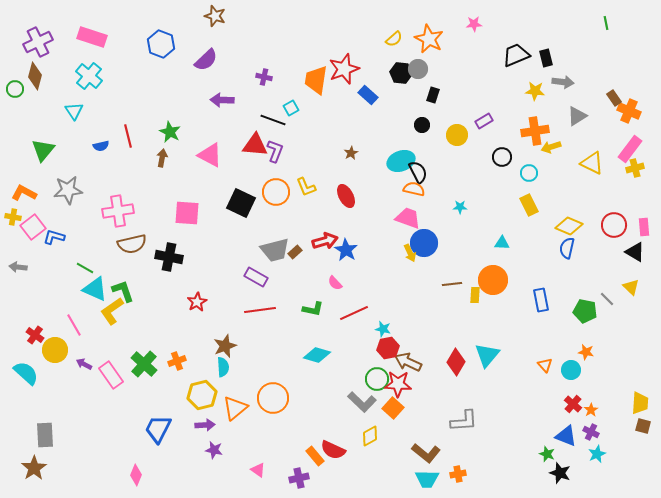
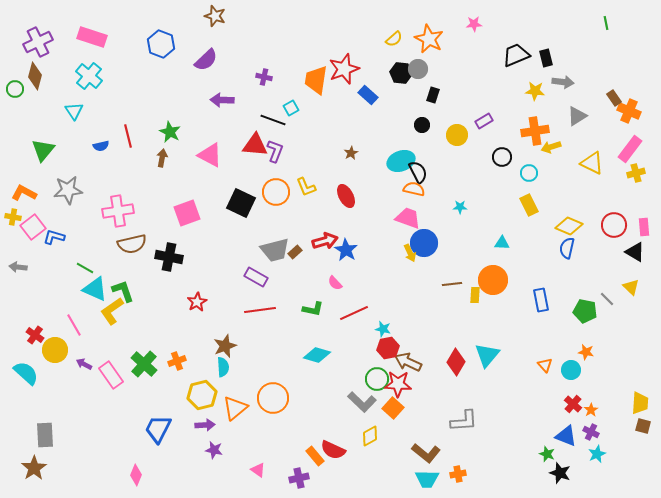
yellow cross at (635, 168): moved 1 px right, 5 px down
pink square at (187, 213): rotated 24 degrees counterclockwise
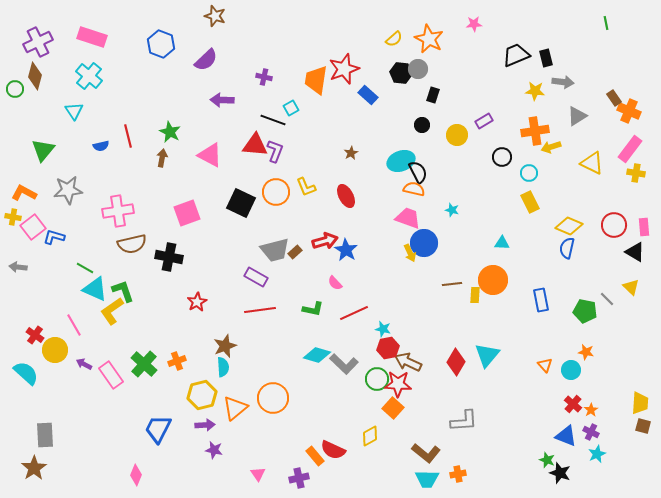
yellow cross at (636, 173): rotated 24 degrees clockwise
yellow rectangle at (529, 205): moved 1 px right, 3 px up
cyan star at (460, 207): moved 8 px left, 3 px down; rotated 16 degrees clockwise
gray L-shape at (362, 402): moved 18 px left, 38 px up
green star at (547, 454): moved 6 px down
pink triangle at (258, 470): moved 4 px down; rotated 21 degrees clockwise
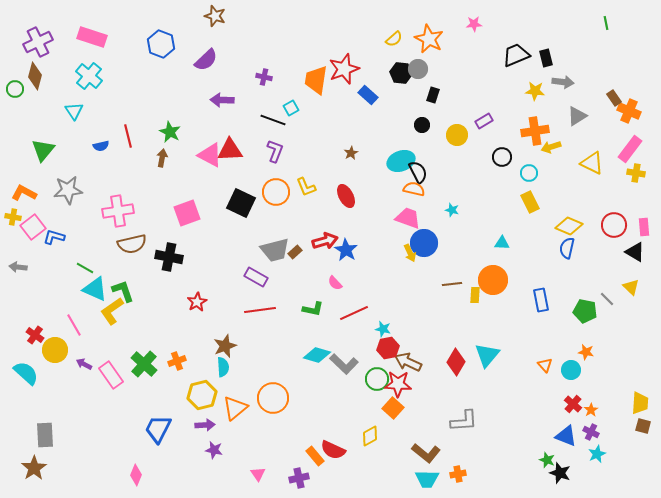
red triangle at (255, 145): moved 25 px left, 5 px down; rotated 8 degrees counterclockwise
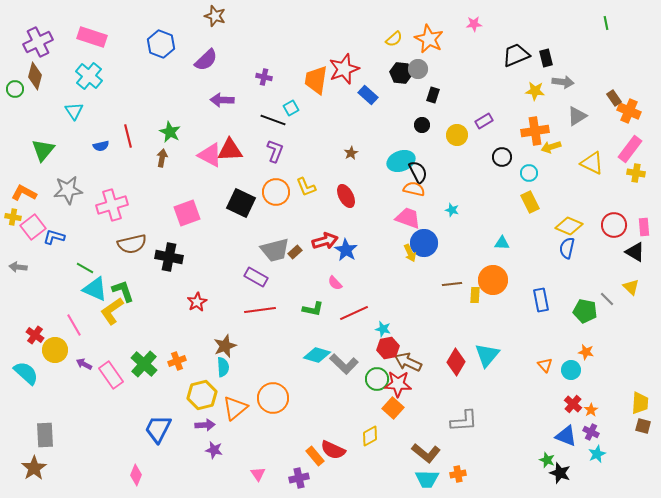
pink cross at (118, 211): moved 6 px left, 6 px up; rotated 8 degrees counterclockwise
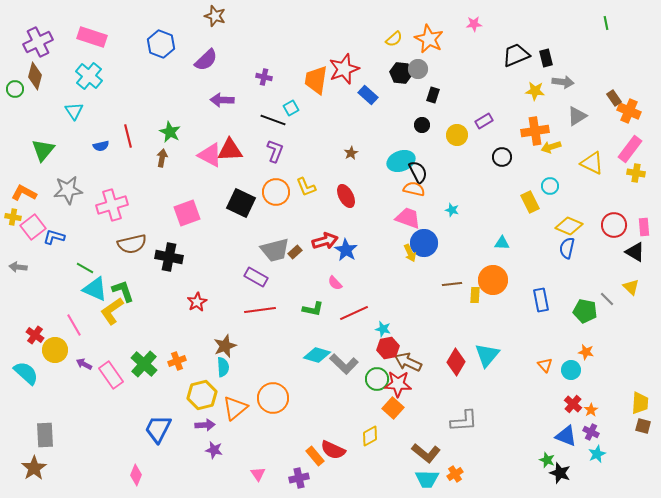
cyan circle at (529, 173): moved 21 px right, 13 px down
orange cross at (458, 474): moved 3 px left; rotated 21 degrees counterclockwise
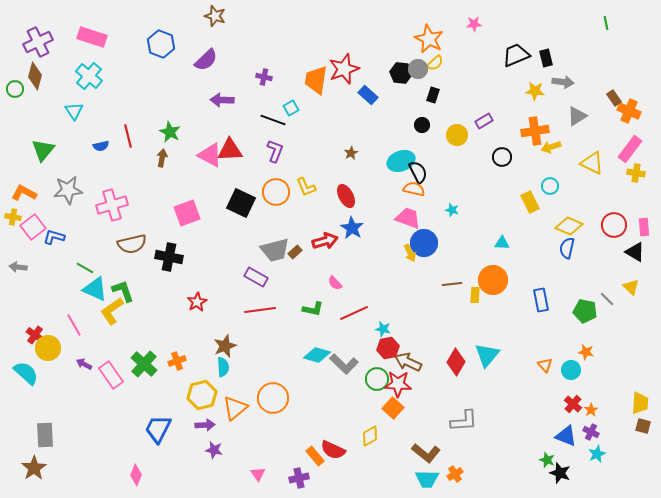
yellow semicircle at (394, 39): moved 41 px right, 24 px down
blue star at (346, 250): moved 6 px right, 22 px up
yellow circle at (55, 350): moved 7 px left, 2 px up
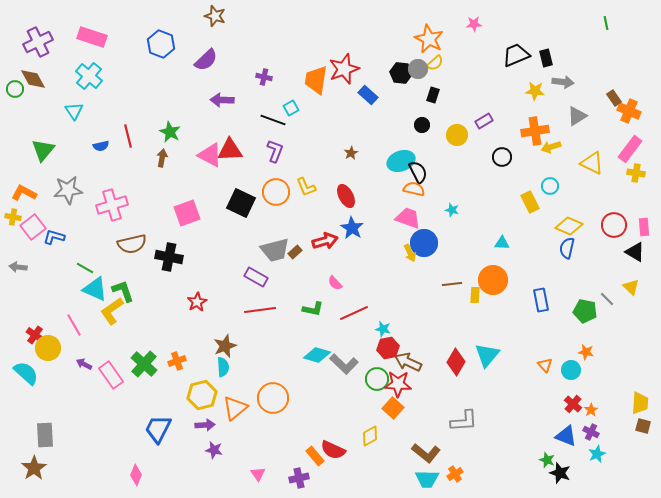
brown diamond at (35, 76): moved 2 px left, 3 px down; rotated 44 degrees counterclockwise
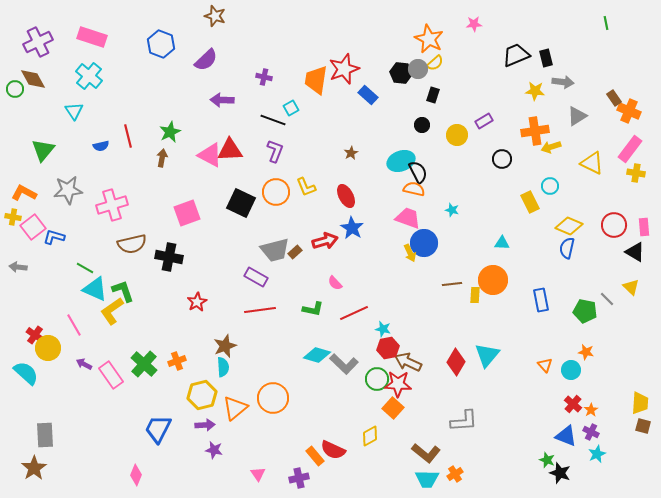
green star at (170, 132): rotated 20 degrees clockwise
black circle at (502, 157): moved 2 px down
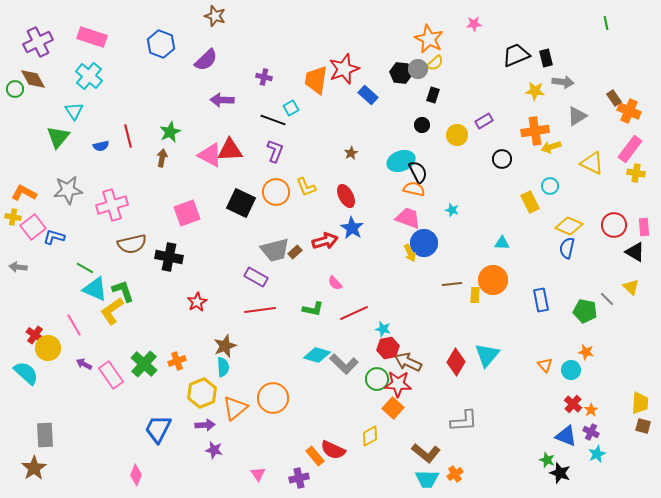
green triangle at (43, 150): moved 15 px right, 13 px up
yellow hexagon at (202, 395): moved 2 px up; rotated 8 degrees counterclockwise
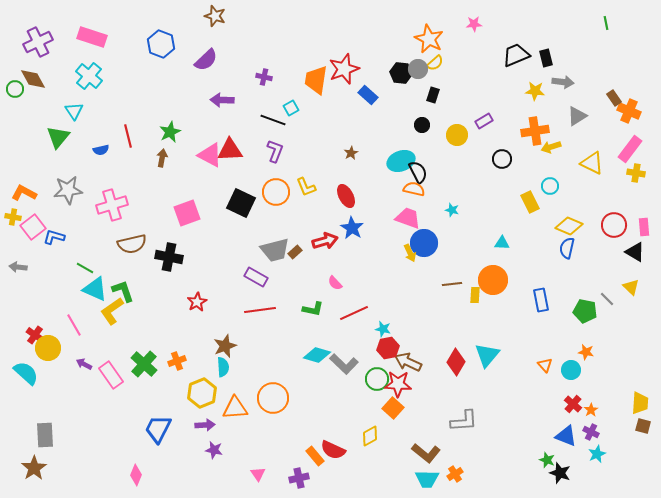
blue semicircle at (101, 146): moved 4 px down
orange triangle at (235, 408): rotated 36 degrees clockwise
